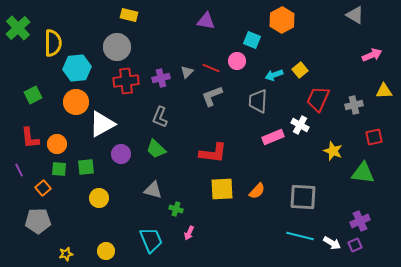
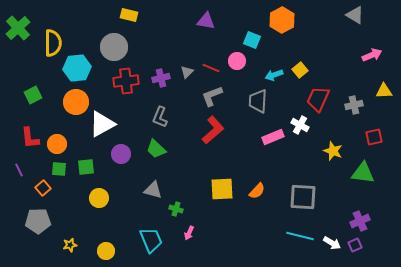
gray circle at (117, 47): moved 3 px left
red L-shape at (213, 153): moved 23 px up; rotated 48 degrees counterclockwise
yellow star at (66, 254): moved 4 px right, 9 px up
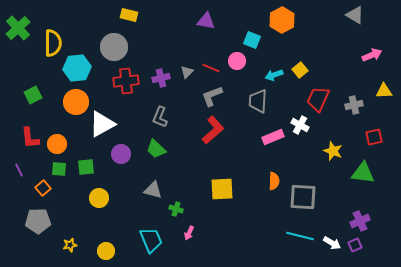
orange semicircle at (257, 191): moved 17 px right, 10 px up; rotated 42 degrees counterclockwise
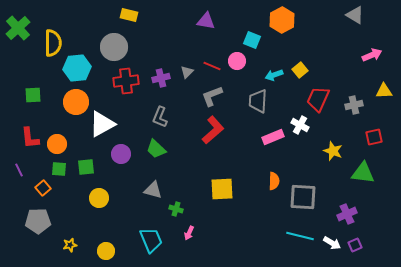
red line at (211, 68): moved 1 px right, 2 px up
green square at (33, 95): rotated 24 degrees clockwise
purple cross at (360, 221): moved 13 px left, 7 px up
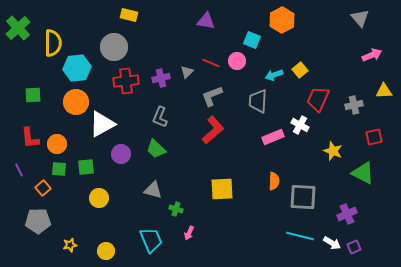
gray triangle at (355, 15): moved 5 px right, 3 px down; rotated 18 degrees clockwise
red line at (212, 66): moved 1 px left, 3 px up
green triangle at (363, 173): rotated 20 degrees clockwise
purple square at (355, 245): moved 1 px left, 2 px down
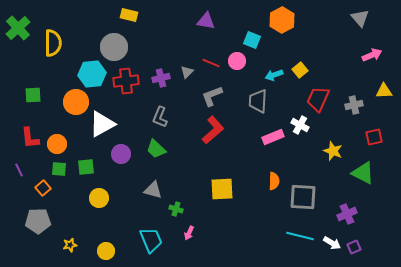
cyan hexagon at (77, 68): moved 15 px right, 6 px down
